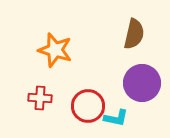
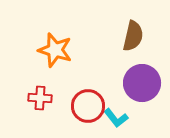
brown semicircle: moved 1 px left, 2 px down
cyan L-shape: rotated 40 degrees clockwise
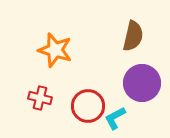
red cross: rotated 10 degrees clockwise
cyan L-shape: moved 1 px left; rotated 100 degrees clockwise
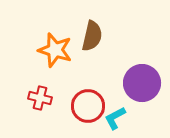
brown semicircle: moved 41 px left
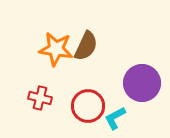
brown semicircle: moved 6 px left, 10 px down; rotated 12 degrees clockwise
orange star: moved 1 px right, 1 px up; rotated 8 degrees counterclockwise
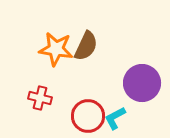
red circle: moved 10 px down
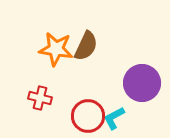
cyan L-shape: moved 1 px left
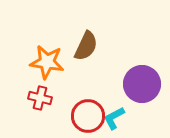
orange star: moved 9 px left, 13 px down
purple circle: moved 1 px down
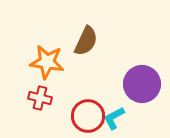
brown semicircle: moved 5 px up
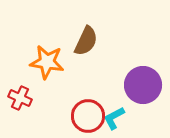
purple circle: moved 1 px right, 1 px down
red cross: moved 20 px left; rotated 10 degrees clockwise
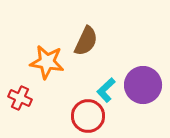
cyan L-shape: moved 8 px left, 28 px up; rotated 15 degrees counterclockwise
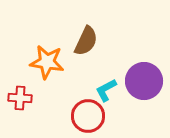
purple circle: moved 1 px right, 4 px up
cyan L-shape: rotated 15 degrees clockwise
red cross: rotated 20 degrees counterclockwise
